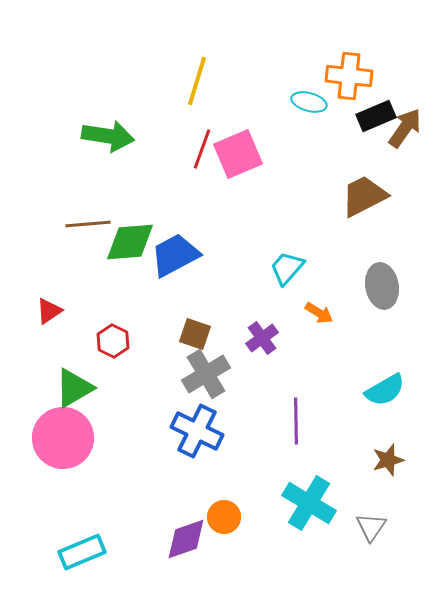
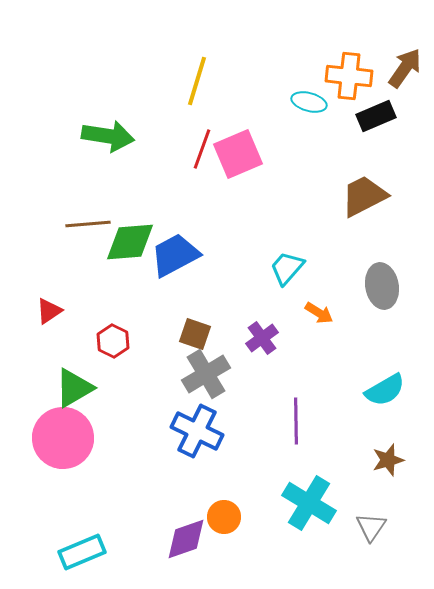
brown arrow: moved 60 px up
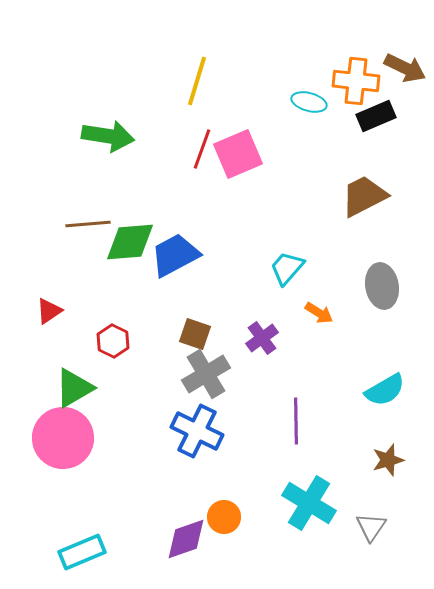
brown arrow: rotated 81 degrees clockwise
orange cross: moved 7 px right, 5 px down
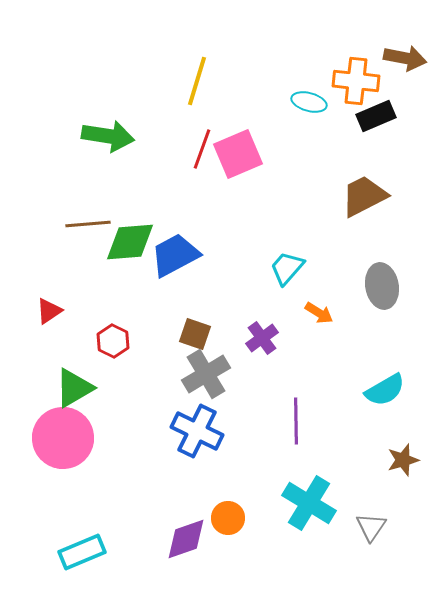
brown arrow: moved 10 px up; rotated 15 degrees counterclockwise
brown star: moved 15 px right
orange circle: moved 4 px right, 1 px down
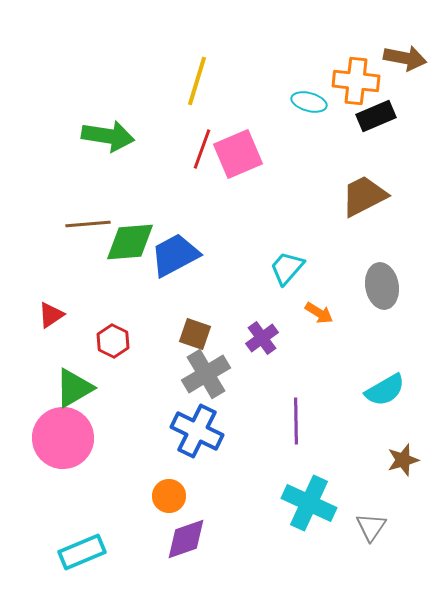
red triangle: moved 2 px right, 4 px down
cyan cross: rotated 6 degrees counterclockwise
orange circle: moved 59 px left, 22 px up
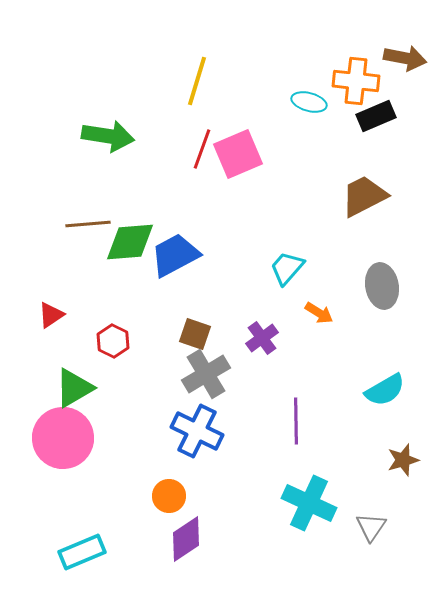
purple diamond: rotated 15 degrees counterclockwise
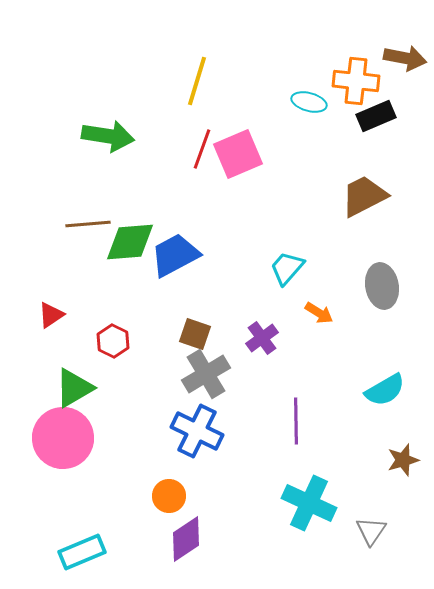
gray triangle: moved 4 px down
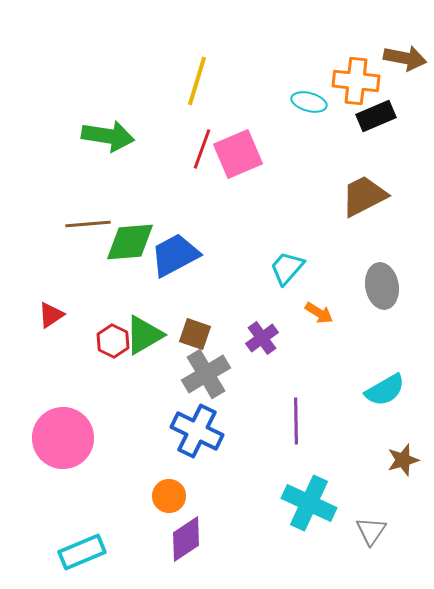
green triangle: moved 70 px right, 53 px up
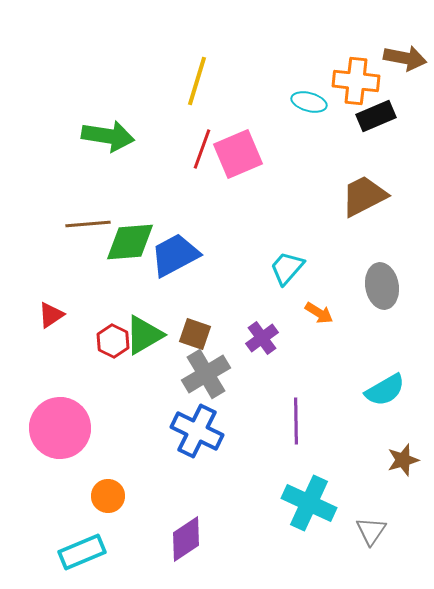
pink circle: moved 3 px left, 10 px up
orange circle: moved 61 px left
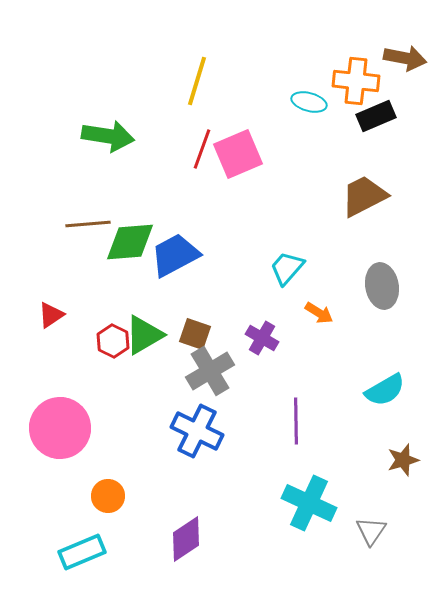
purple cross: rotated 24 degrees counterclockwise
gray cross: moved 4 px right, 3 px up
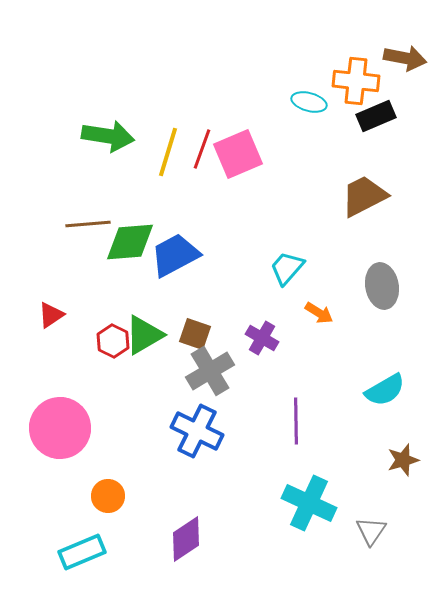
yellow line: moved 29 px left, 71 px down
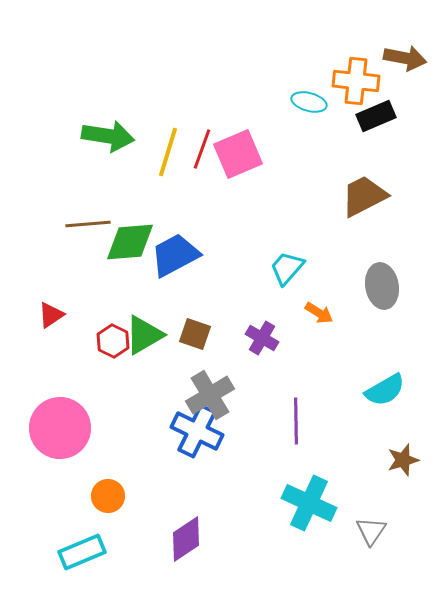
gray cross: moved 24 px down
